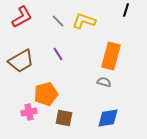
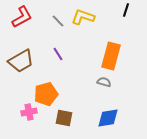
yellow L-shape: moved 1 px left, 4 px up
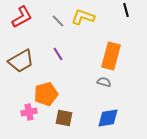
black line: rotated 32 degrees counterclockwise
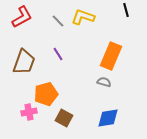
orange rectangle: rotated 8 degrees clockwise
brown trapezoid: moved 3 px right, 1 px down; rotated 40 degrees counterclockwise
brown square: rotated 18 degrees clockwise
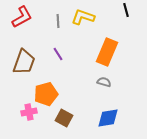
gray line: rotated 40 degrees clockwise
orange rectangle: moved 4 px left, 4 px up
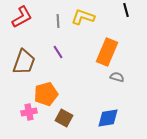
purple line: moved 2 px up
gray semicircle: moved 13 px right, 5 px up
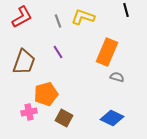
gray line: rotated 16 degrees counterclockwise
blue diamond: moved 4 px right; rotated 35 degrees clockwise
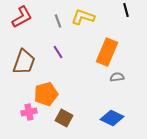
gray semicircle: rotated 24 degrees counterclockwise
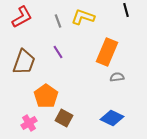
orange pentagon: moved 2 px down; rotated 20 degrees counterclockwise
pink cross: moved 11 px down; rotated 21 degrees counterclockwise
